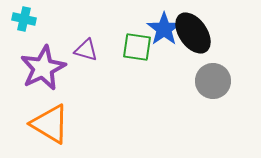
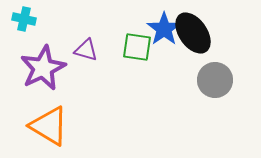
gray circle: moved 2 px right, 1 px up
orange triangle: moved 1 px left, 2 px down
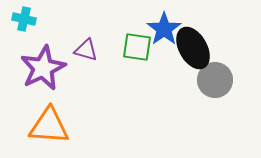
black ellipse: moved 15 px down; rotated 6 degrees clockwise
orange triangle: rotated 27 degrees counterclockwise
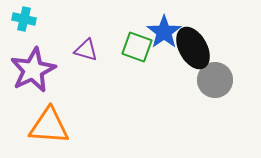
blue star: moved 3 px down
green square: rotated 12 degrees clockwise
purple star: moved 10 px left, 2 px down
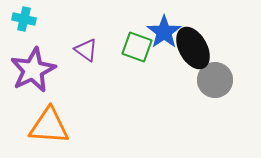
purple triangle: rotated 20 degrees clockwise
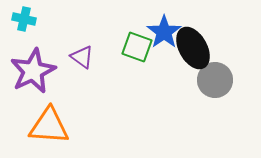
purple triangle: moved 4 px left, 7 px down
purple star: moved 1 px down
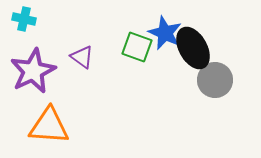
blue star: moved 1 px right, 1 px down; rotated 12 degrees counterclockwise
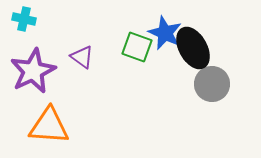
gray circle: moved 3 px left, 4 px down
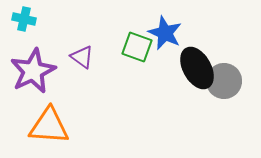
black ellipse: moved 4 px right, 20 px down
gray circle: moved 12 px right, 3 px up
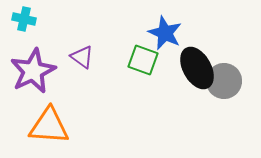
green square: moved 6 px right, 13 px down
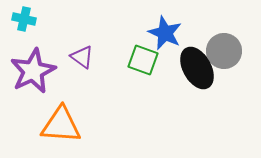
gray circle: moved 30 px up
orange triangle: moved 12 px right, 1 px up
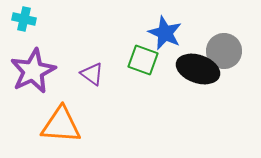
purple triangle: moved 10 px right, 17 px down
black ellipse: moved 1 px right, 1 px down; rotated 42 degrees counterclockwise
